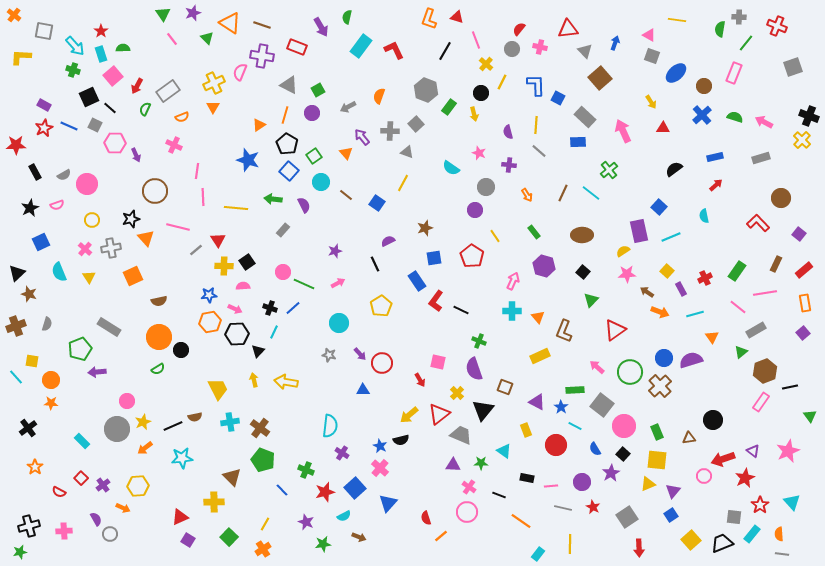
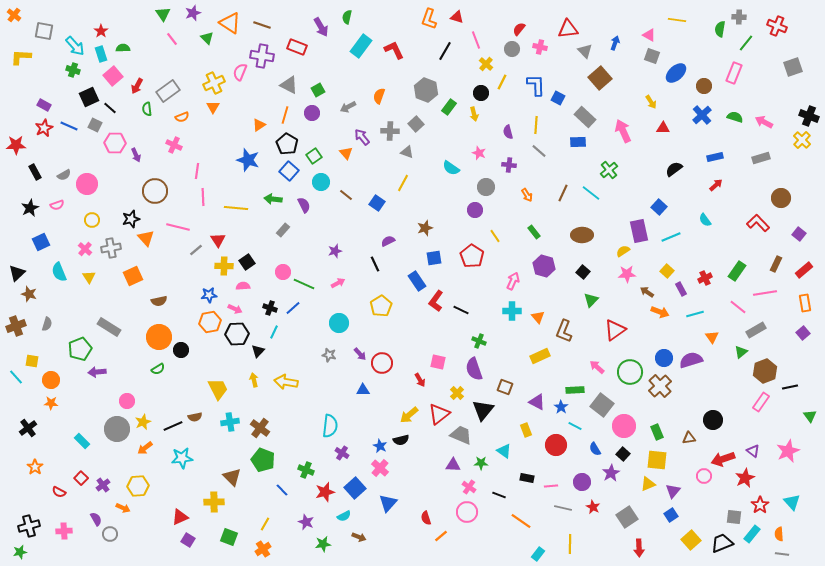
green semicircle at (145, 109): moved 2 px right; rotated 32 degrees counterclockwise
cyan semicircle at (704, 216): moved 1 px right, 4 px down; rotated 24 degrees counterclockwise
green square at (229, 537): rotated 24 degrees counterclockwise
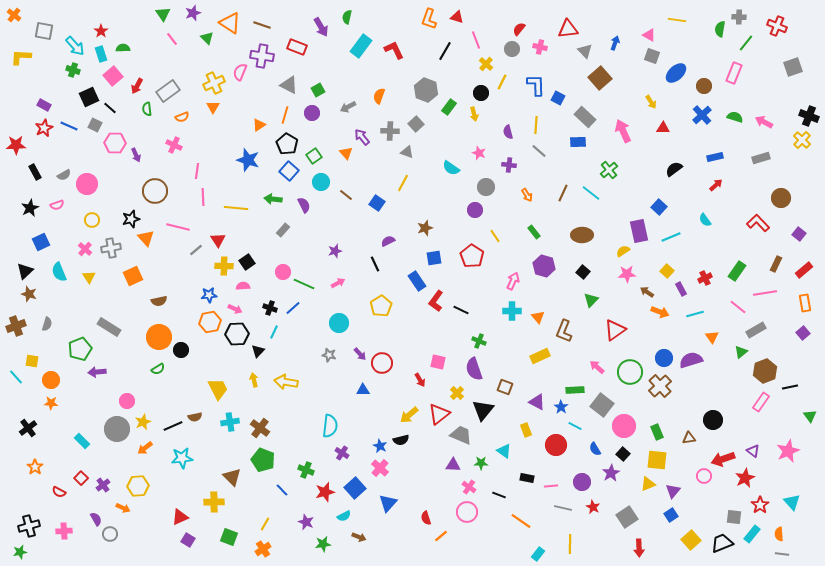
black triangle at (17, 273): moved 8 px right, 2 px up
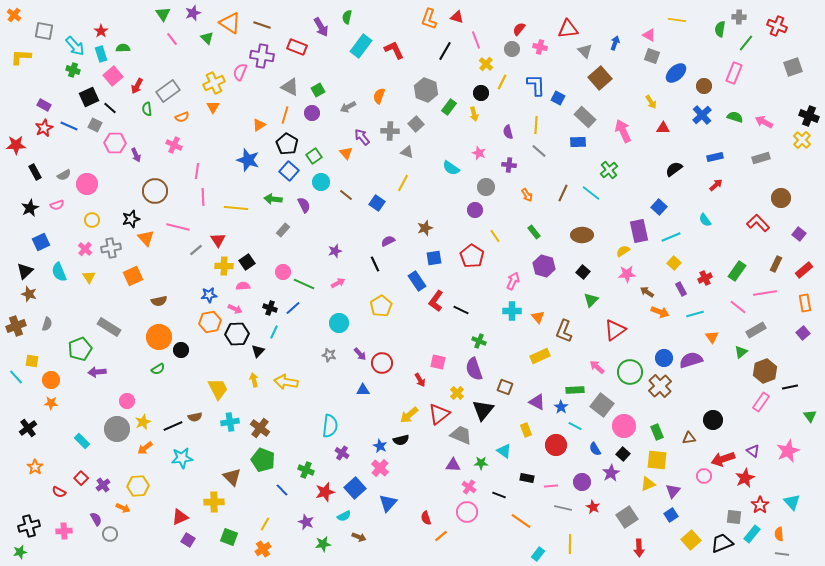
gray triangle at (289, 85): moved 1 px right, 2 px down
yellow square at (667, 271): moved 7 px right, 8 px up
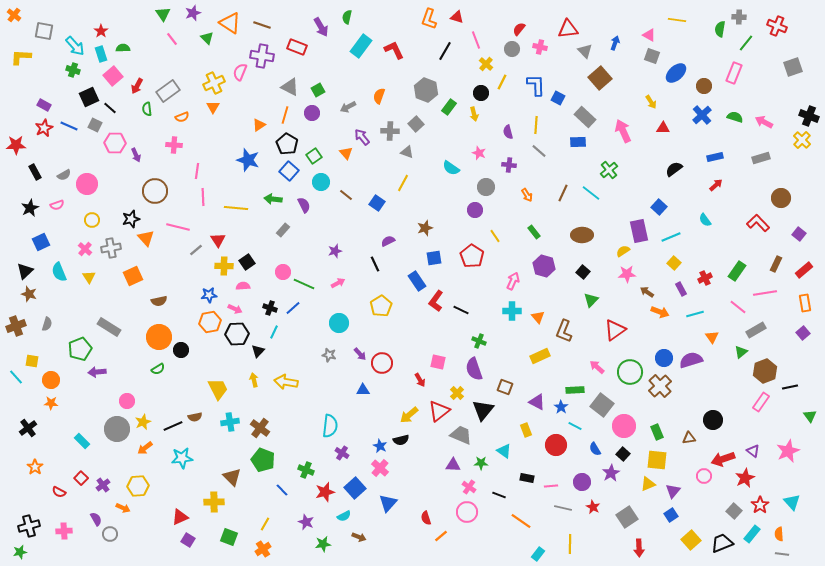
pink cross at (174, 145): rotated 21 degrees counterclockwise
red triangle at (439, 414): moved 3 px up
gray square at (734, 517): moved 6 px up; rotated 35 degrees clockwise
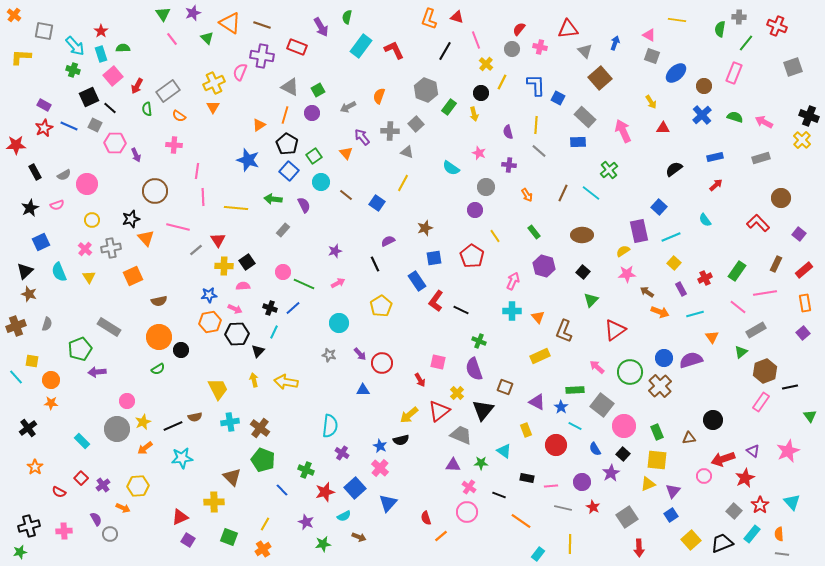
orange semicircle at (182, 117): moved 3 px left, 1 px up; rotated 56 degrees clockwise
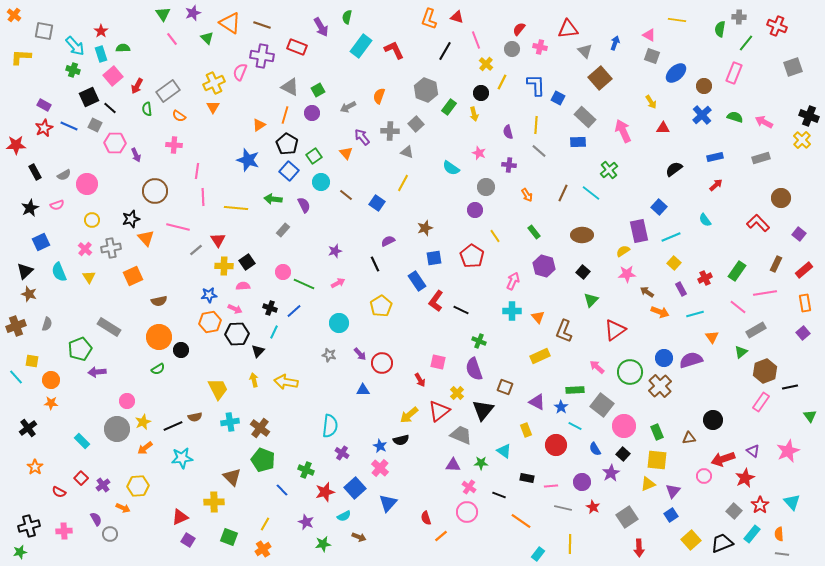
blue line at (293, 308): moved 1 px right, 3 px down
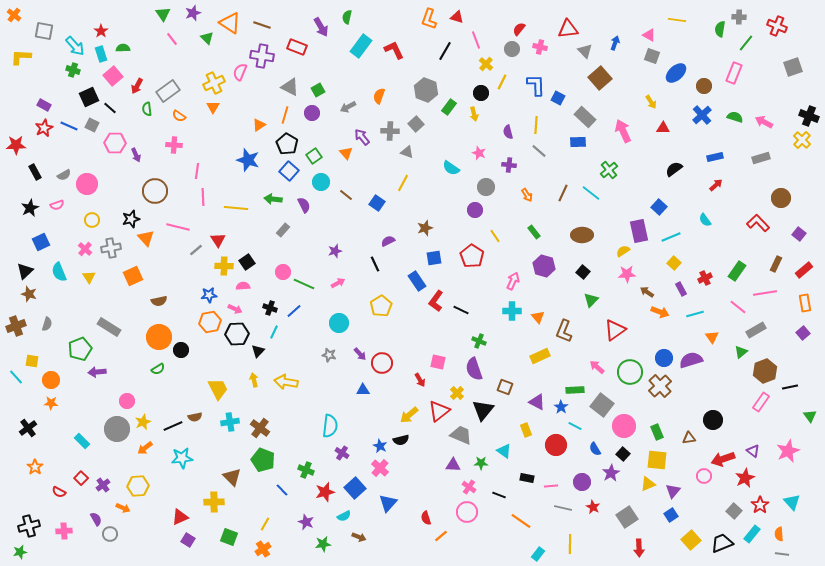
gray square at (95, 125): moved 3 px left
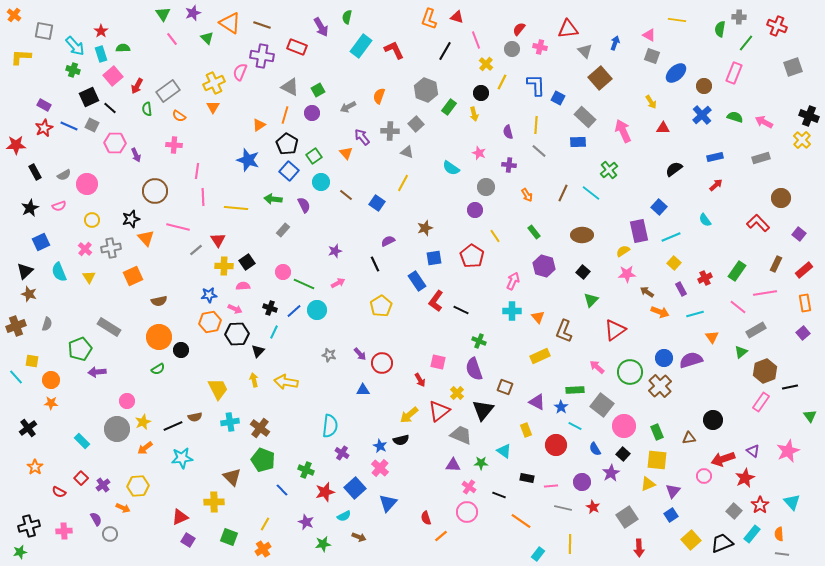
pink semicircle at (57, 205): moved 2 px right, 1 px down
cyan circle at (339, 323): moved 22 px left, 13 px up
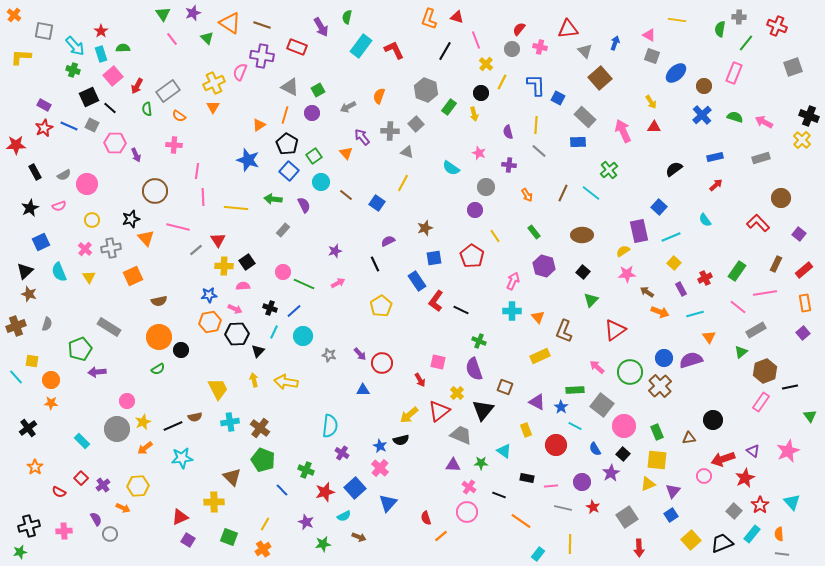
red triangle at (663, 128): moved 9 px left, 1 px up
cyan circle at (317, 310): moved 14 px left, 26 px down
orange triangle at (712, 337): moved 3 px left
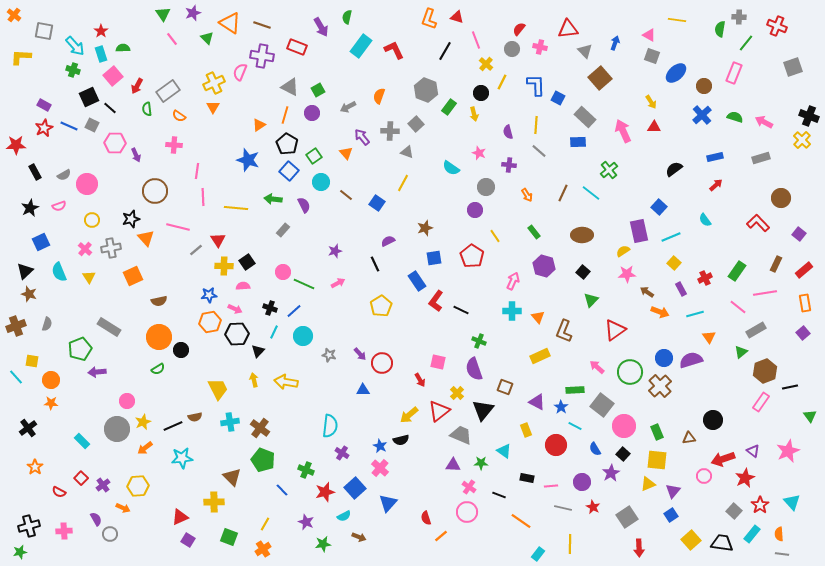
black trapezoid at (722, 543): rotated 30 degrees clockwise
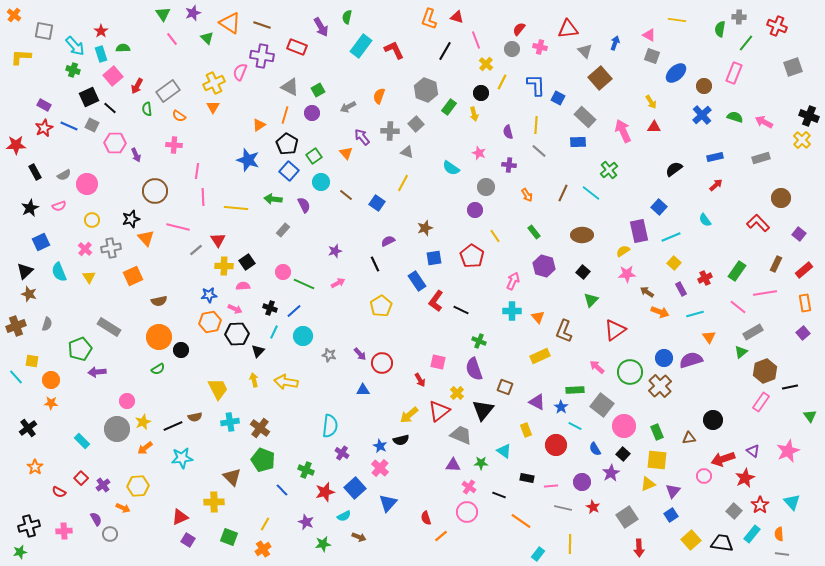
gray rectangle at (756, 330): moved 3 px left, 2 px down
